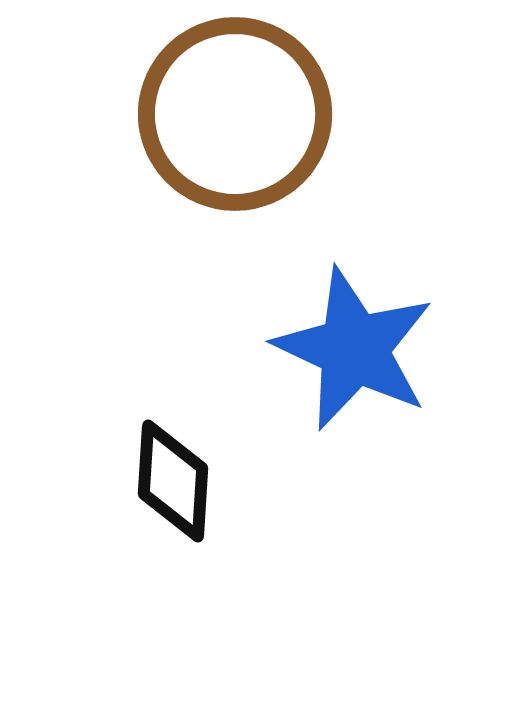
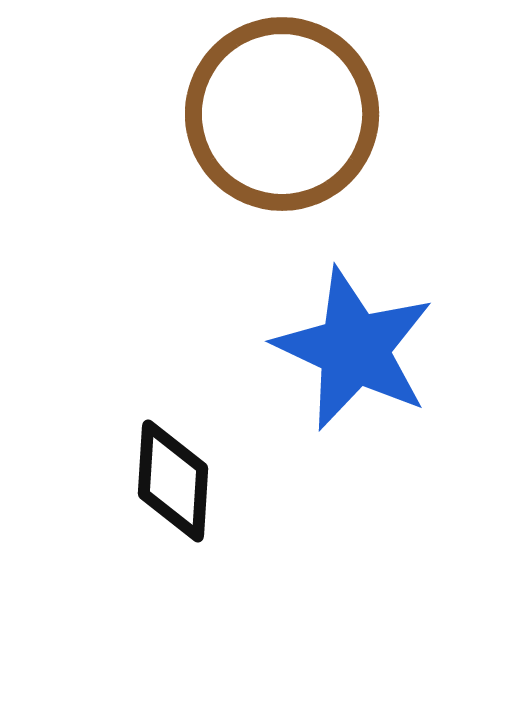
brown circle: moved 47 px right
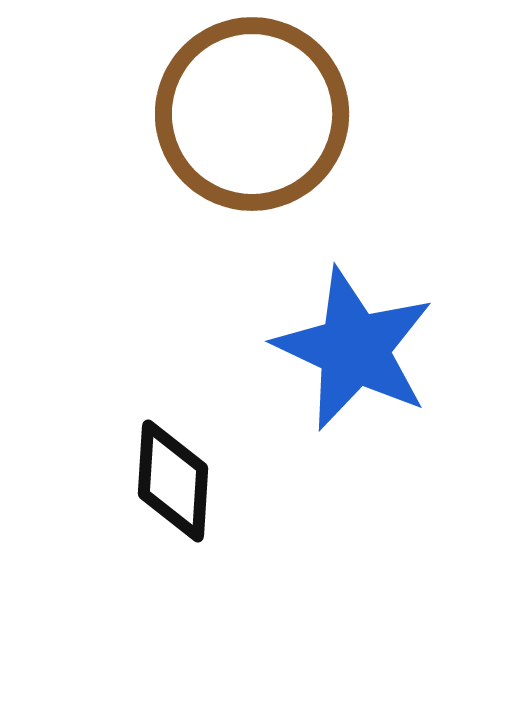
brown circle: moved 30 px left
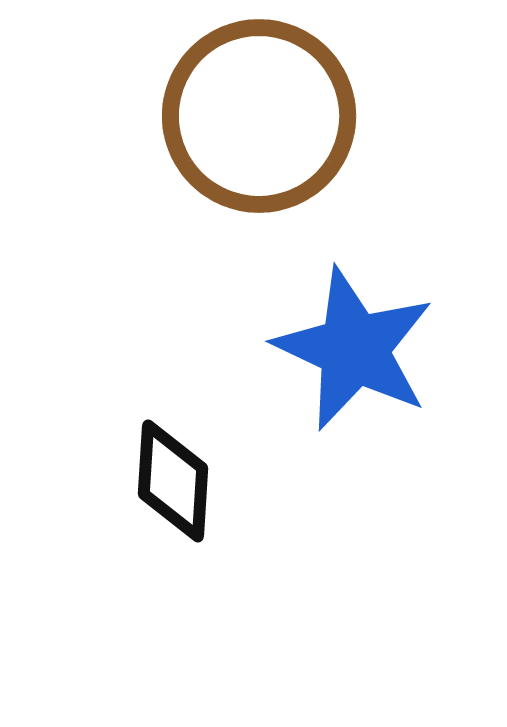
brown circle: moved 7 px right, 2 px down
